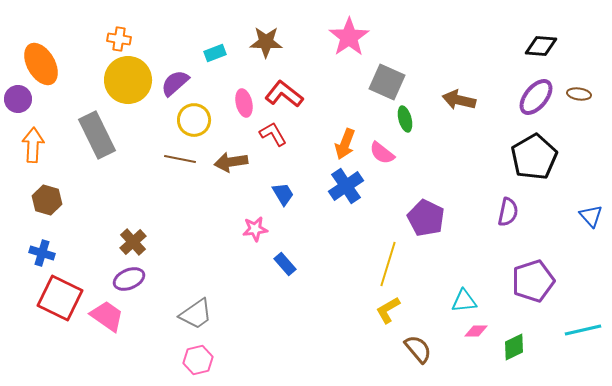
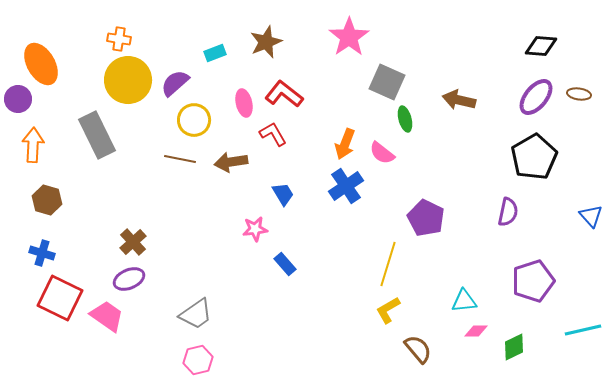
brown star at (266, 42): rotated 24 degrees counterclockwise
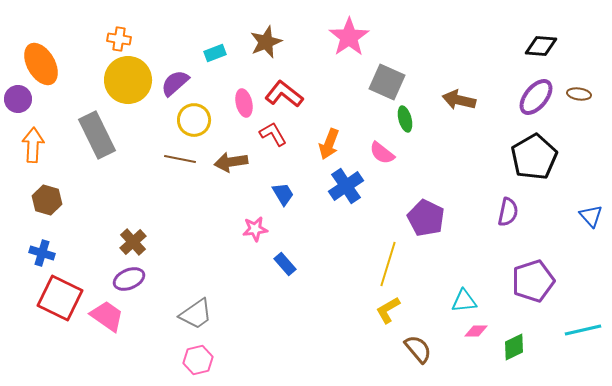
orange arrow at (345, 144): moved 16 px left
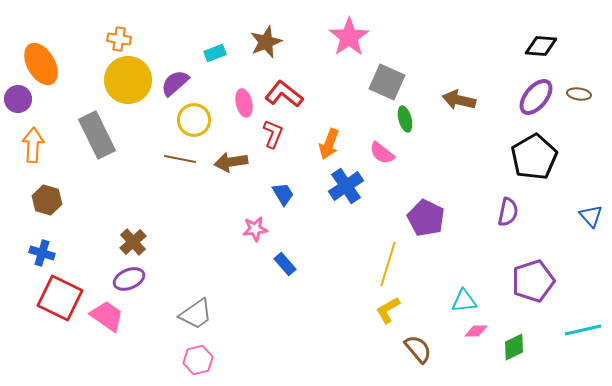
red L-shape at (273, 134): rotated 52 degrees clockwise
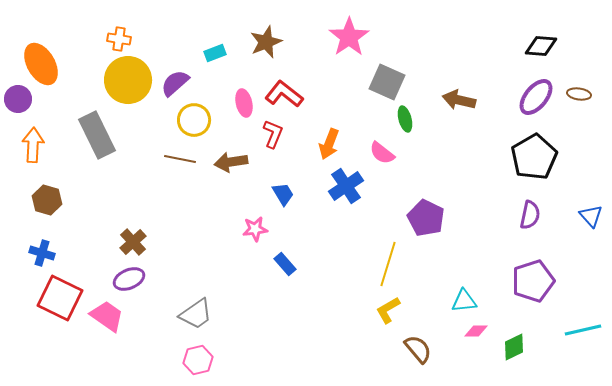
purple semicircle at (508, 212): moved 22 px right, 3 px down
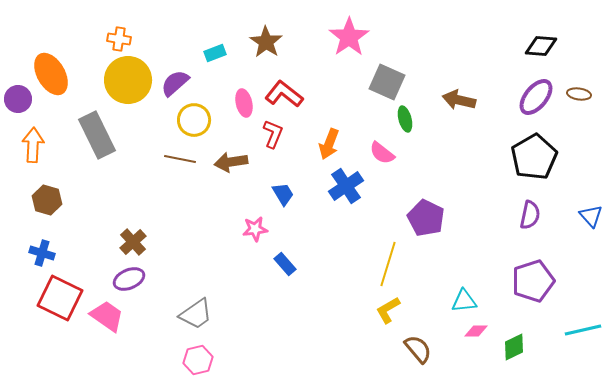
brown star at (266, 42): rotated 16 degrees counterclockwise
orange ellipse at (41, 64): moved 10 px right, 10 px down
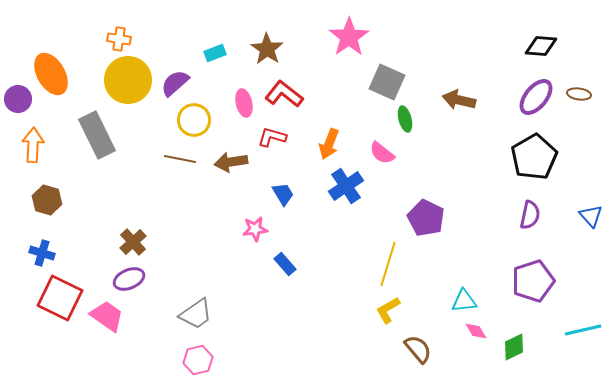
brown star at (266, 42): moved 1 px right, 7 px down
red L-shape at (273, 134): moved 1 px left, 3 px down; rotated 96 degrees counterclockwise
pink diamond at (476, 331): rotated 60 degrees clockwise
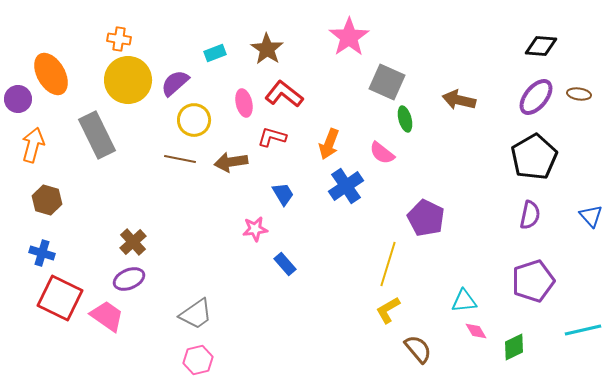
orange arrow at (33, 145): rotated 12 degrees clockwise
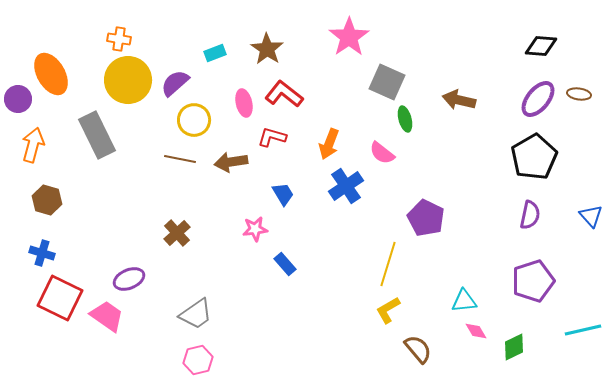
purple ellipse at (536, 97): moved 2 px right, 2 px down
brown cross at (133, 242): moved 44 px right, 9 px up
